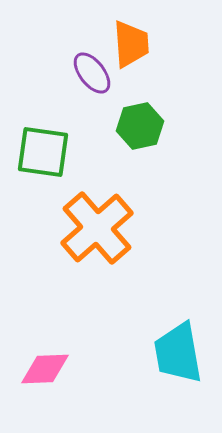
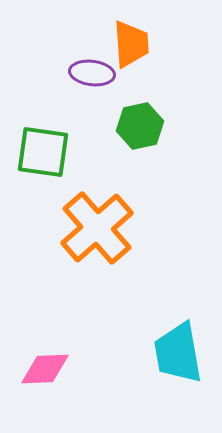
purple ellipse: rotated 45 degrees counterclockwise
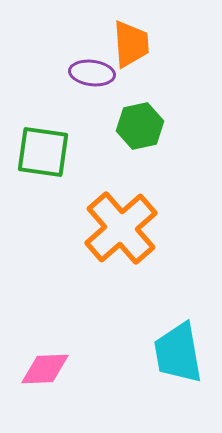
orange cross: moved 24 px right
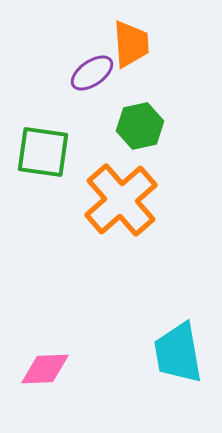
purple ellipse: rotated 42 degrees counterclockwise
orange cross: moved 28 px up
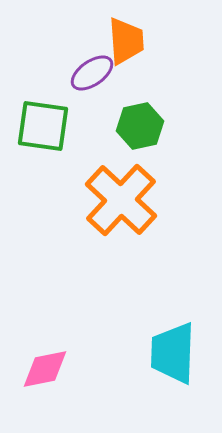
orange trapezoid: moved 5 px left, 3 px up
green square: moved 26 px up
orange cross: rotated 6 degrees counterclockwise
cyan trapezoid: moved 5 px left; rotated 12 degrees clockwise
pink diamond: rotated 9 degrees counterclockwise
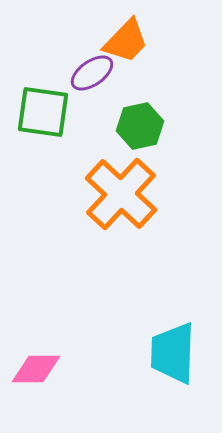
orange trapezoid: rotated 48 degrees clockwise
green square: moved 14 px up
orange cross: moved 6 px up
pink diamond: moved 9 px left; rotated 12 degrees clockwise
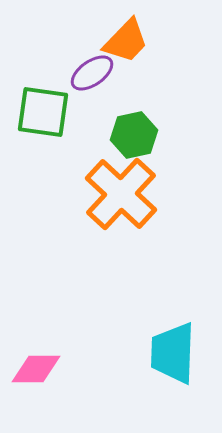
green hexagon: moved 6 px left, 9 px down
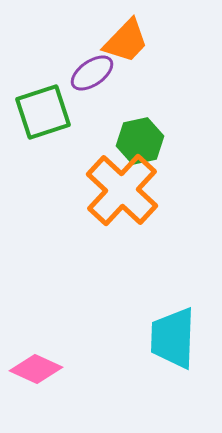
green square: rotated 26 degrees counterclockwise
green hexagon: moved 6 px right, 6 px down
orange cross: moved 1 px right, 4 px up
cyan trapezoid: moved 15 px up
pink diamond: rotated 24 degrees clockwise
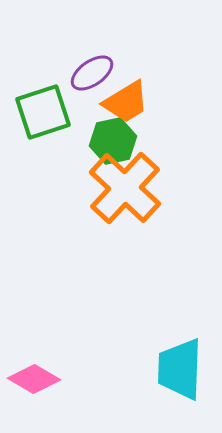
orange trapezoid: moved 61 px down; rotated 15 degrees clockwise
green hexagon: moved 27 px left
orange cross: moved 3 px right, 2 px up
cyan trapezoid: moved 7 px right, 31 px down
pink diamond: moved 2 px left, 10 px down; rotated 6 degrees clockwise
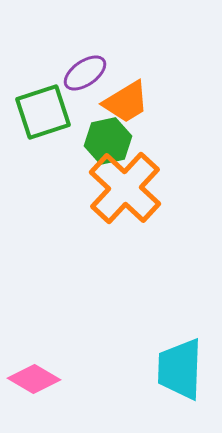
purple ellipse: moved 7 px left
green hexagon: moved 5 px left
